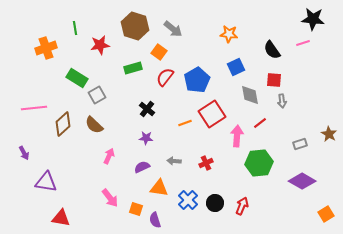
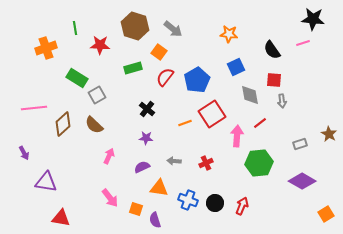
red star at (100, 45): rotated 12 degrees clockwise
blue cross at (188, 200): rotated 24 degrees counterclockwise
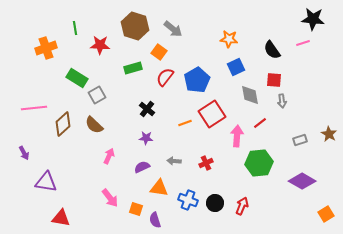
orange star at (229, 34): moved 5 px down
gray rectangle at (300, 144): moved 4 px up
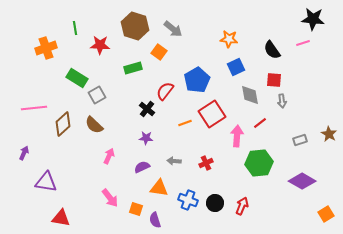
red semicircle at (165, 77): moved 14 px down
purple arrow at (24, 153): rotated 128 degrees counterclockwise
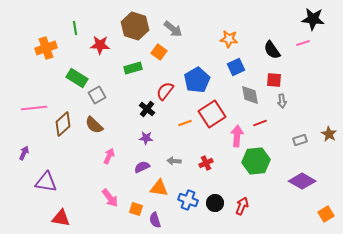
red line at (260, 123): rotated 16 degrees clockwise
green hexagon at (259, 163): moved 3 px left, 2 px up
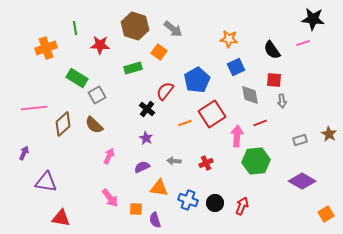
purple star at (146, 138): rotated 24 degrees clockwise
orange square at (136, 209): rotated 16 degrees counterclockwise
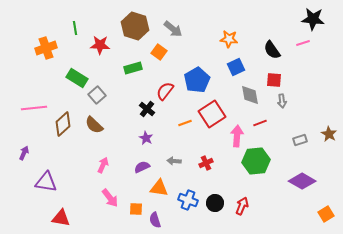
gray square at (97, 95): rotated 12 degrees counterclockwise
pink arrow at (109, 156): moved 6 px left, 9 px down
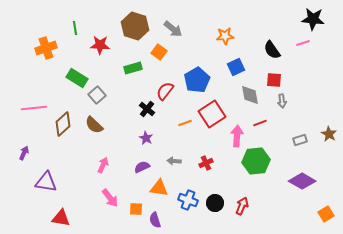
orange star at (229, 39): moved 4 px left, 3 px up; rotated 12 degrees counterclockwise
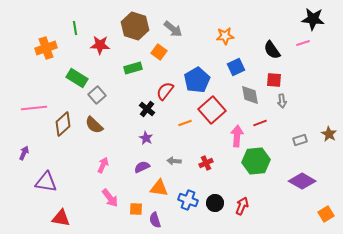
red square at (212, 114): moved 4 px up; rotated 8 degrees counterclockwise
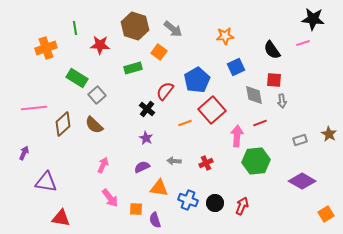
gray diamond at (250, 95): moved 4 px right
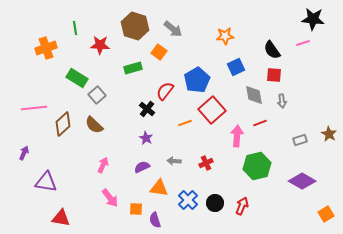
red square at (274, 80): moved 5 px up
green hexagon at (256, 161): moved 1 px right, 5 px down; rotated 8 degrees counterclockwise
blue cross at (188, 200): rotated 24 degrees clockwise
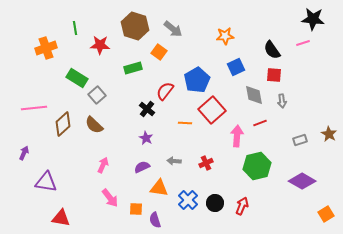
orange line at (185, 123): rotated 24 degrees clockwise
